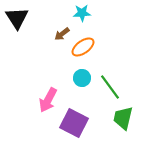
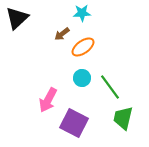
black triangle: rotated 20 degrees clockwise
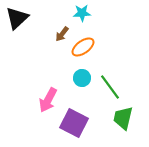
brown arrow: rotated 14 degrees counterclockwise
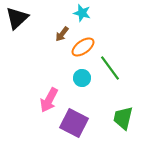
cyan star: rotated 18 degrees clockwise
green line: moved 19 px up
pink arrow: moved 1 px right
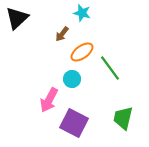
orange ellipse: moved 1 px left, 5 px down
cyan circle: moved 10 px left, 1 px down
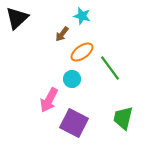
cyan star: moved 3 px down
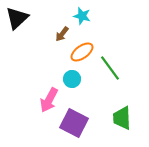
green trapezoid: moved 1 px left; rotated 15 degrees counterclockwise
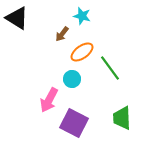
black triangle: rotated 45 degrees counterclockwise
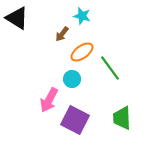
purple square: moved 1 px right, 3 px up
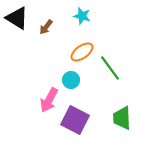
brown arrow: moved 16 px left, 7 px up
cyan circle: moved 1 px left, 1 px down
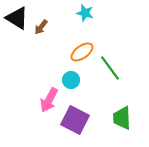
cyan star: moved 3 px right, 3 px up
brown arrow: moved 5 px left
